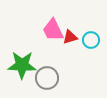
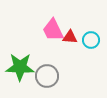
red triangle: rotated 21 degrees clockwise
green star: moved 2 px left, 2 px down
gray circle: moved 2 px up
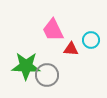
red triangle: moved 1 px right, 12 px down
green star: moved 6 px right, 1 px up
gray circle: moved 1 px up
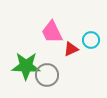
pink trapezoid: moved 1 px left, 2 px down
red triangle: rotated 28 degrees counterclockwise
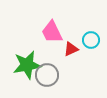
green star: moved 1 px right, 1 px up; rotated 12 degrees counterclockwise
